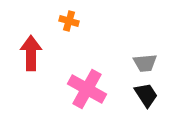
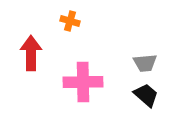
orange cross: moved 1 px right
pink cross: moved 4 px left, 7 px up; rotated 30 degrees counterclockwise
black trapezoid: rotated 16 degrees counterclockwise
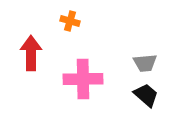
pink cross: moved 3 px up
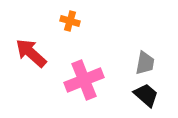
red arrow: rotated 48 degrees counterclockwise
gray trapezoid: rotated 75 degrees counterclockwise
pink cross: moved 1 px right, 1 px down; rotated 21 degrees counterclockwise
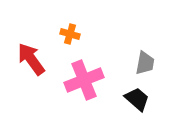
orange cross: moved 13 px down
red arrow: moved 6 px down; rotated 12 degrees clockwise
black trapezoid: moved 9 px left, 4 px down
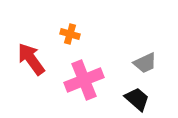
gray trapezoid: rotated 55 degrees clockwise
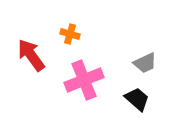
red arrow: moved 4 px up
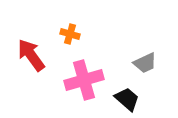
pink cross: rotated 6 degrees clockwise
black trapezoid: moved 10 px left
